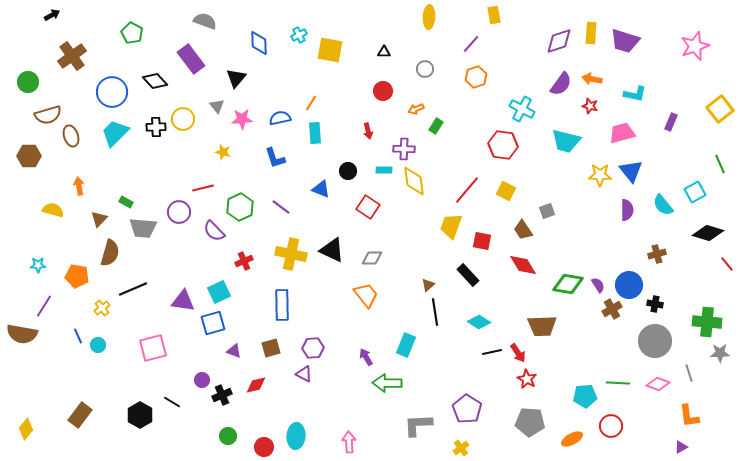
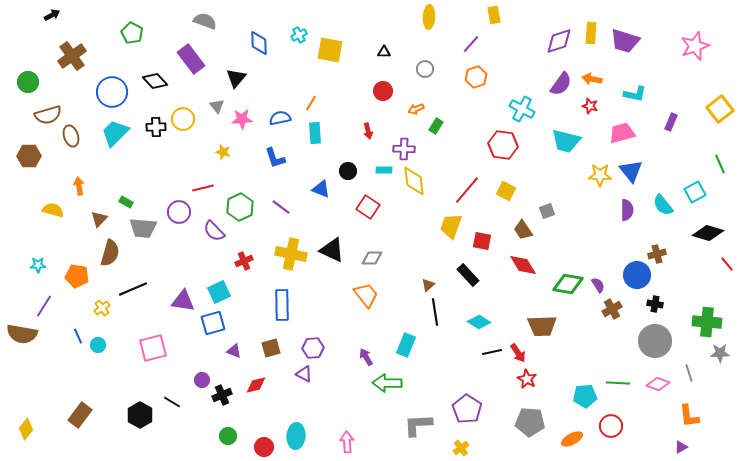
blue circle at (629, 285): moved 8 px right, 10 px up
pink arrow at (349, 442): moved 2 px left
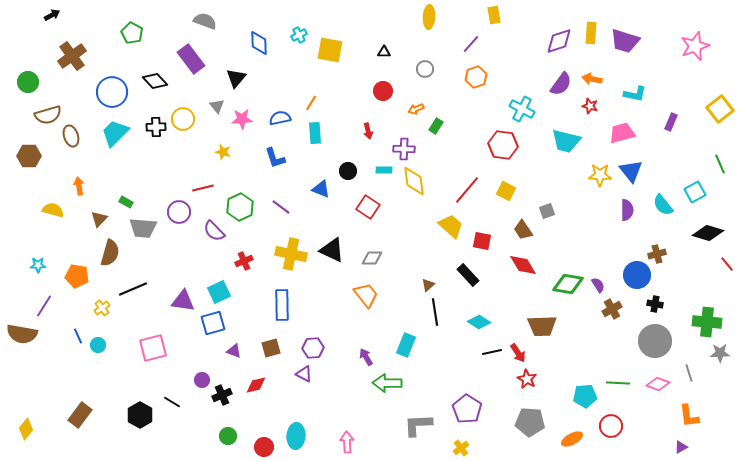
yellow trapezoid at (451, 226): rotated 112 degrees clockwise
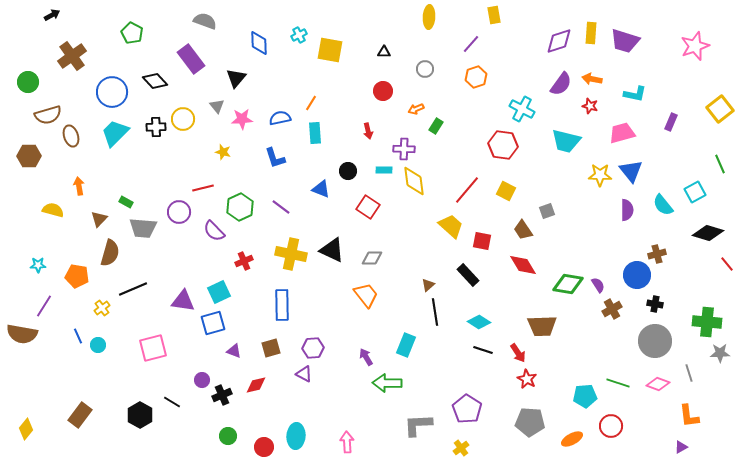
black line at (492, 352): moved 9 px left, 2 px up; rotated 30 degrees clockwise
green line at (618, 383): rotated 15 degrees clockwise
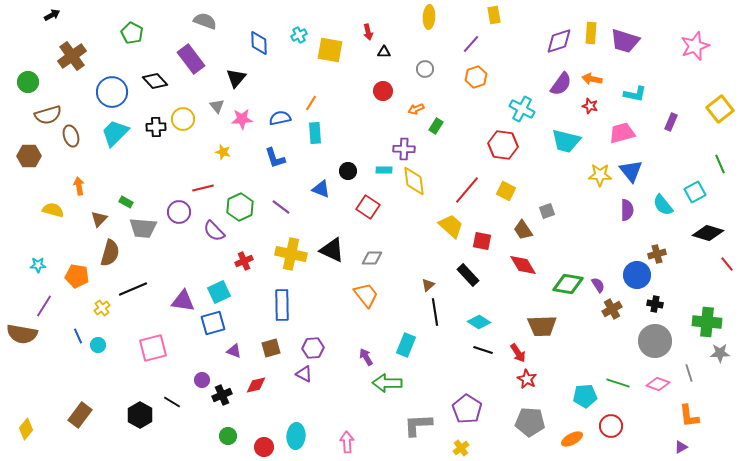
red arrow at (368, 131): moved 99 px up
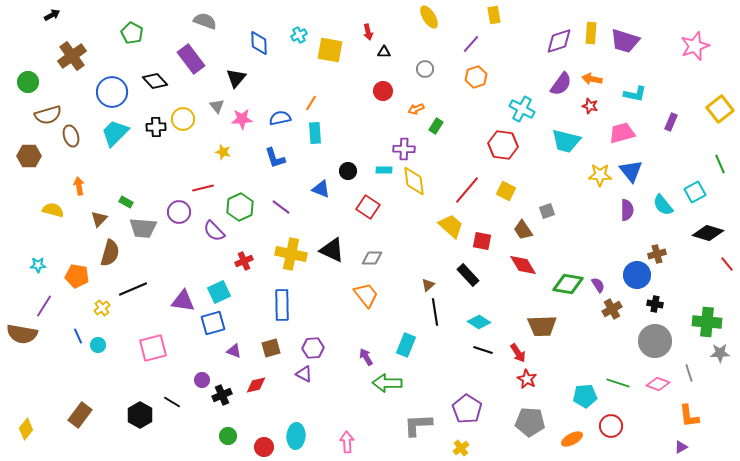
yellow ellipse at (429, 17): rotated 35 degrees counterclockwise
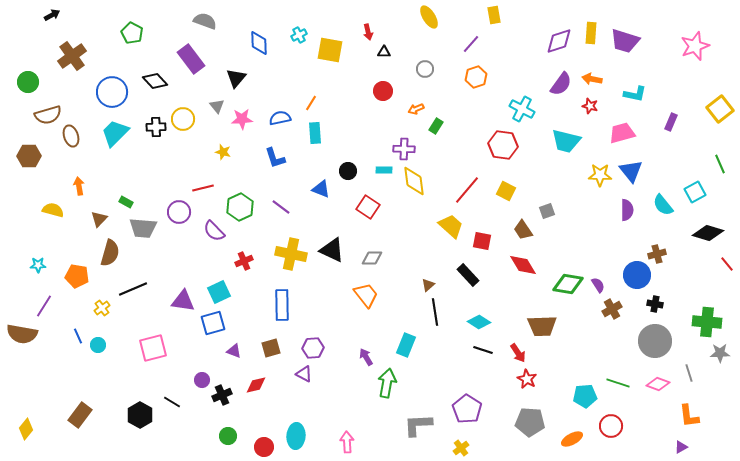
green arrow at (387, 383): rotated 100 degrees clockwise
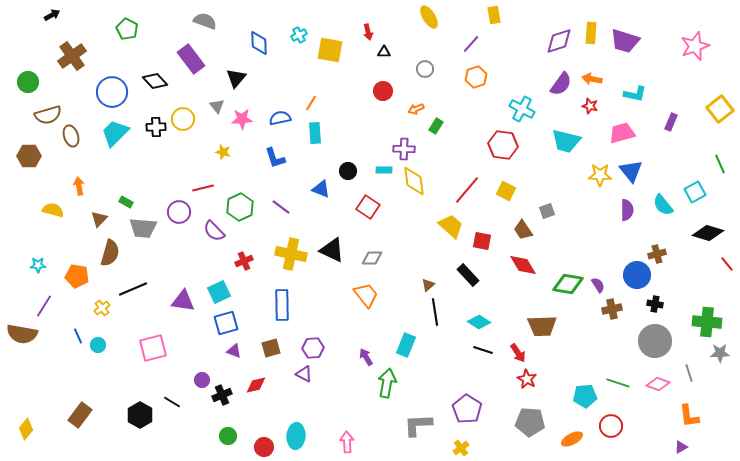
green pentagon at (132, 33): moved 5 px left, 4 px up
brown cross at (612, 309): rotated 18 degrees clockwise
blue square at (213, 323): moved 13 px right
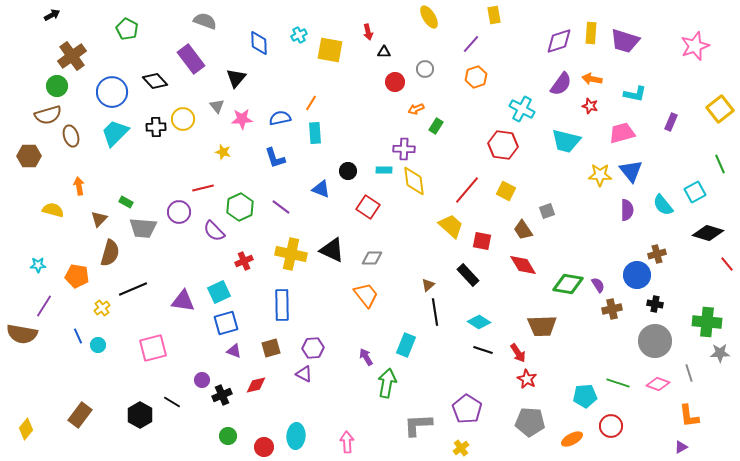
green circle at (28, 82): moved 29 px right, 4 px down
red circle at (383, 91): moved 12 px right, 9 px up
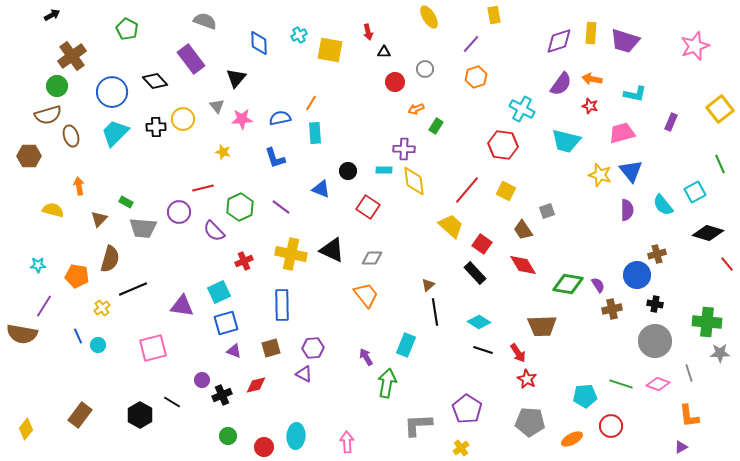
yellow star at (600, 175): rotated 15 degrees clockwise
red square at (482, 241): moved 3 px down; rotated 24 degrees clockwise
brown semicircle at (110, 253): moved 6 px down
black rectangle at (468, 275): moved 7 px right, 2 px up
purple triangle at (183, 301): moved 1 px left, 5 px down
green line at (618, 383): moved 3 px right, 1 px down
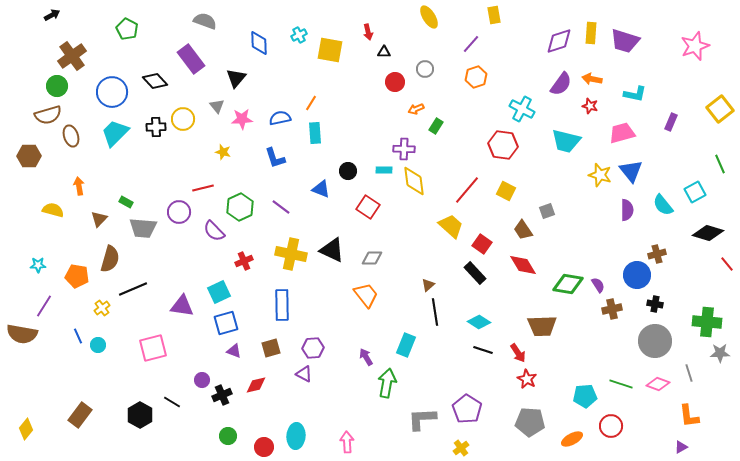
gray L-shape at (418, 425): moved 4 px right, 6 px up
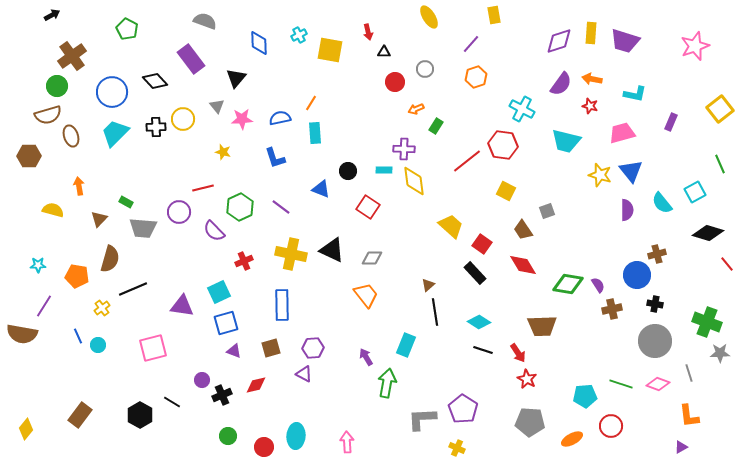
red line at (467, 190): moved 29 px up; rotated 12 degrees clockwise
cyan semicircle at (663, 205): moved 1 px left, 2 px up
green cross at (707, 322): rotated 16 degrees clockwise
purple pentagon at (467, 409): moved 4 px left
yellow cross at (461, 448): moved 4 px left; rotated 28 degrees counterclockwise
